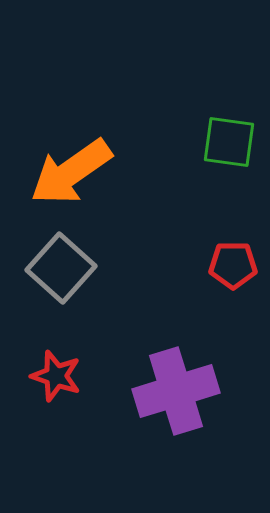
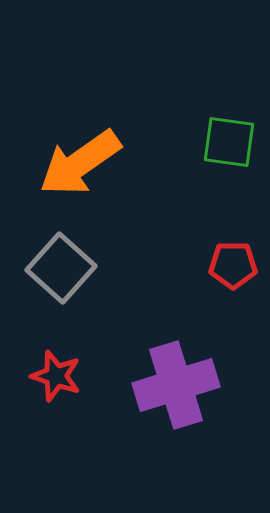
orange arrow: moved 9 px right, 9 px up
purple cross: moved 6 px up
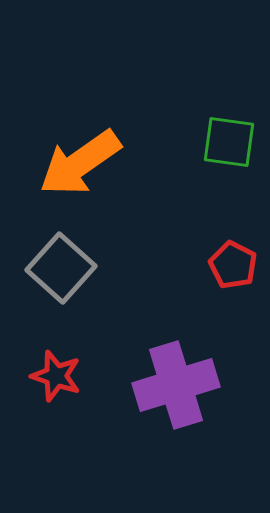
red pentagon: rotated 27 degrees clockwise
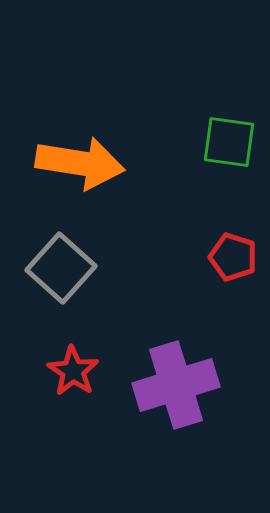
orange arrow: rotated 136 degrees counterclockwise
red pentagon: moved 8 px up; rotated 9 degrees counterclockwise
red star: moved 17 px right, 5 px up; rotated 15 degrees clockwise
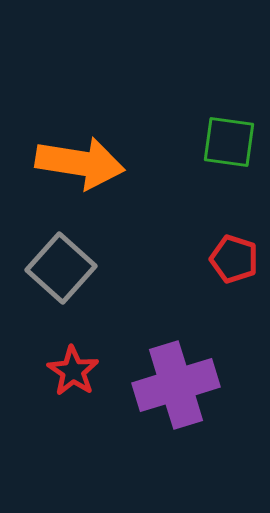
red pentagon: moved 1 px right, 2 px down
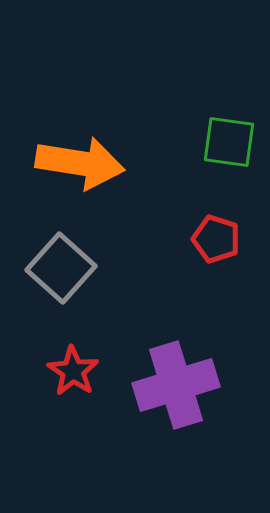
red pentagon: moved 18 px left, 20 px up
